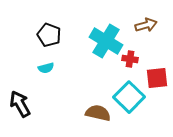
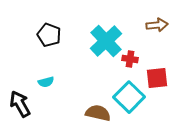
brown arrow: moved 11 px right; rotated 10 degrees clockwise
cyan cross: rotated 16 degrees clockwise
cyan semicircle: moved 14 px down
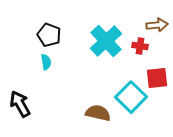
red cross: moved 10 px right, 13 px up
cyan semicircle: moved 20 px up; rotated 84 degrees counterclockwise
cyan square: moved 2 px right
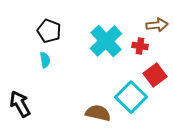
black pentagon: moved 4 px up
cyan semicircle: moved 1 px left, 2 px up
red square: moved 2 px left, 3 px up; rotated 30 degrees counterclockwise
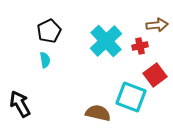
black pentagon: rotated 25 degrees clockwise
red cross: rotated 21 degrees counterclockwise
cyan square: rotated 24 degrees counterclockwise
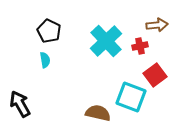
black pentagon: rotated 20 degrees counterclockwise
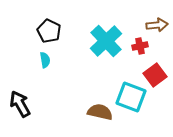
brown semicircle: moved 2 px right, 1 px up
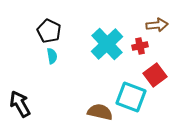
cyan cross: moved 1 px right, 3 px down
cyan semicircle: moved 7 px right, 4 px up
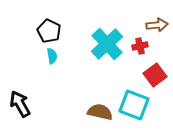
cyan square: moved 3 px right, 8 px down
